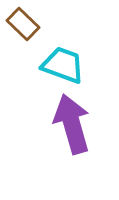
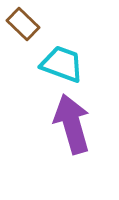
cyan trapezoid: moved 1 px left, 1 px up
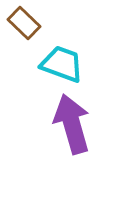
brown rectangle: moved 1 px right, 1 px up
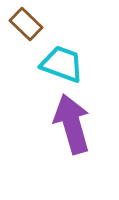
brown rectangle: moved 2 px right, 1 px down
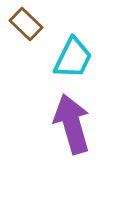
cyan trapezoid: moved 11 px right, 6 px up; rotated 96 degrees clockwise
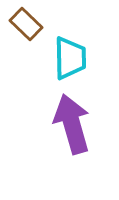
cyan trapezoid: moved 3 px left; rotated 27 degrees counterclockwise
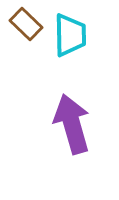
cyan trapezoid: moved 23 px up
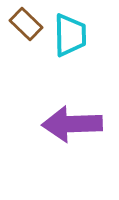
purple arrow: rotated 76 degrees counterclockwise
